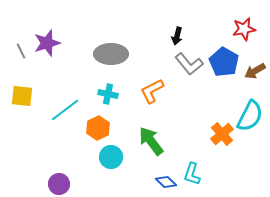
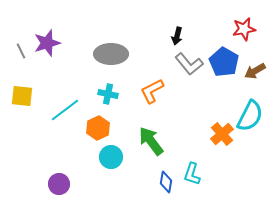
blue diamond: rotated 55 degrees clockwise
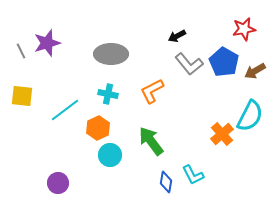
black arrow: rotated 48 degrees clockwise
cyan circle: moved 1 px left, 2 px up
cyan L-shape: moved 1 px right, 1 px down; rotated 45 degrees counterclockwise
purple circle: moved 1 px left, 1 px up
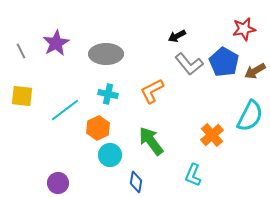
purple star: moved 9 px right; rotated 12 degrees counterclockwise
gray ellipse: moved 5 px left
orange cross: moved 10 px left, 1 px down
cyan L-shape: rotated 50 degrees clockwise
blue diamond: moved 30 px left
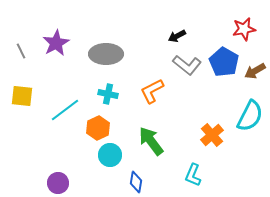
gray L-shape: moved 2 px left, 1 px down; rotated 12 degrees counterclockwise
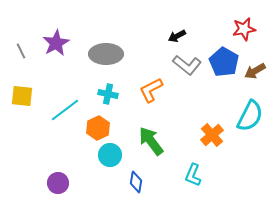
orange L-shape: moved 1 px left, 1 px up
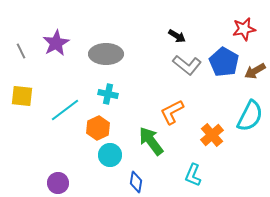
black arrow: rotated 120 degrees counterclockwise
orange L-shape: moved 21 px right, 22 px down
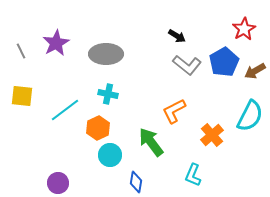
red star: rotated 20 degrees counterclockwise
blue pentagon: rotated 12 degrees clockwise
orange L-shape: moved 2 px right, 1 px up
green arrow: moved 1 px down
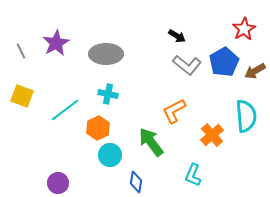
yellow square: rotated 15 degrees clockwise
cyan semicircle: moved 4 px left; rotated 32 degrees counterclockwise
